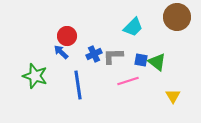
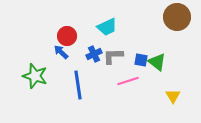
cyan trapezoid: moved 26 px left; rotated 20 degrees clockwise
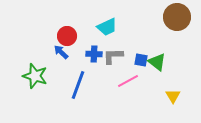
blue cross: rotated 28 degrees clockwise
pink line: rotated 10 degrees counterclockwise
blue line: rotated 28 degrees clockwise
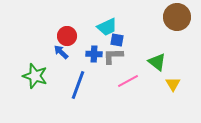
blue square: moved 24 px left, 20 px up
yellow triangle: moved 12 px up
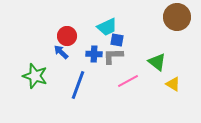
yellow triangle: rotated 28 degrees counterclockwise
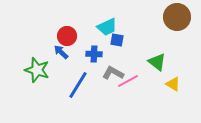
gray L-shape: moved 17 px down; rotated 30 degrees clockwise
green star: moved 2 px right, 6 px up
blue line: rotated 12 degrees clockwise
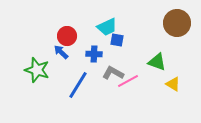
brown circle: moved 6 px down
green triangle: rotated 18 degrees counterclockwise
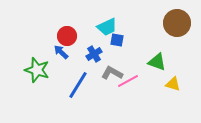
blue cross: rotated 35 degrees counterclockwise
gray L-shape: moved 1 px left
yellow triangle: rotated 14 degrees counterclockwise
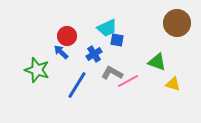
cyan trapezoid: moved 1 px down
blue line: moved 1 px left
